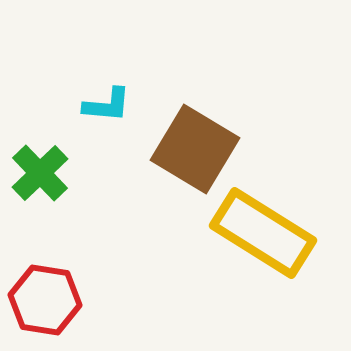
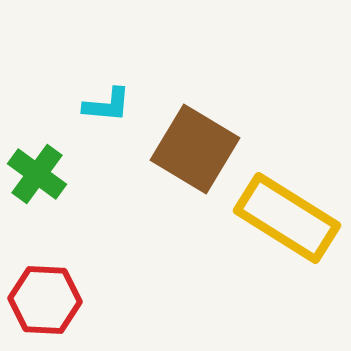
green cross: moved 3 px left, 1 px down; rotated 10 degrees counterclockwise
yellow rectangle: moved 24 px right, 15 px up
red hexagon: rotated 6 degrees counterclockwise
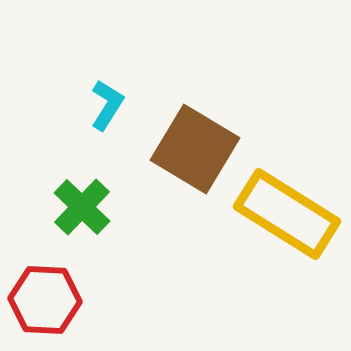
cyan L-shape: rotated 63 degrees counterclockwise
green cross: moved 45 px right, 33 px down; rotated 8 degrees clockwise
yellow rectangle: moved 4 px up
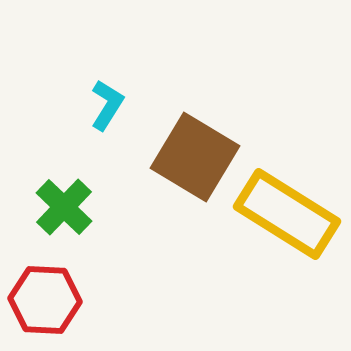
brown square: moved 8 px down
green cross: moved 18 px left
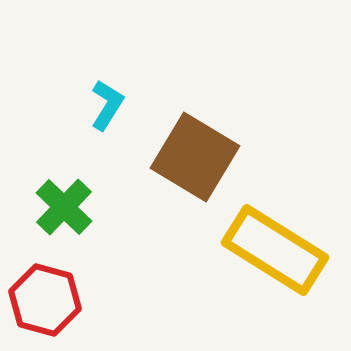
yellow rectangle: moved 12 px left, 36 px down
red hexagon: rotated 12 degrees clockwise
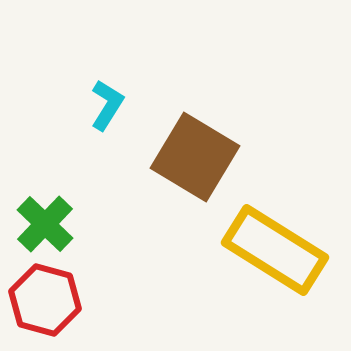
green cross: moved 19 px left, 17 px down
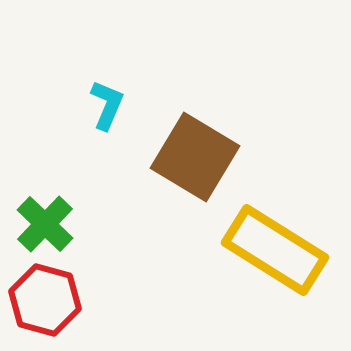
cyan L-shape: rotated 9 degrees counterclockwise
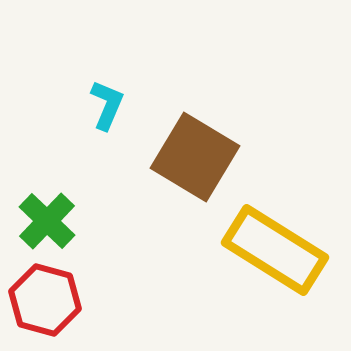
green cross: moved 2 px right, 3 px up
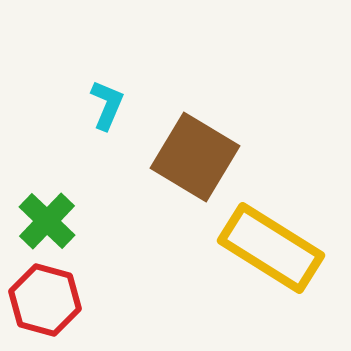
yellow rectangle: moved 4 px left, 2 px up
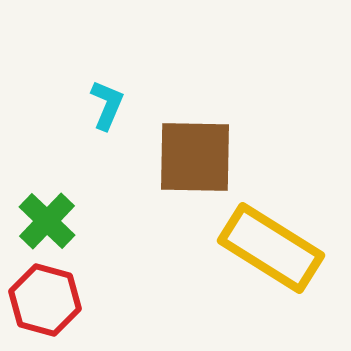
brown square: rotated 30 degrees counterclockwise
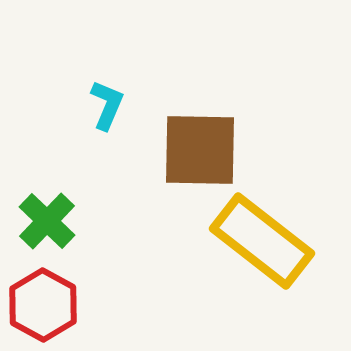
brown square: moved 5 px right, 7 px up
yellow rectangle: moved 9 px left, 7 px up; rotated 6 degrees clockwise
red hexagon: moved 2 px left, 5 px down; rotated 14 degrees clockwise
